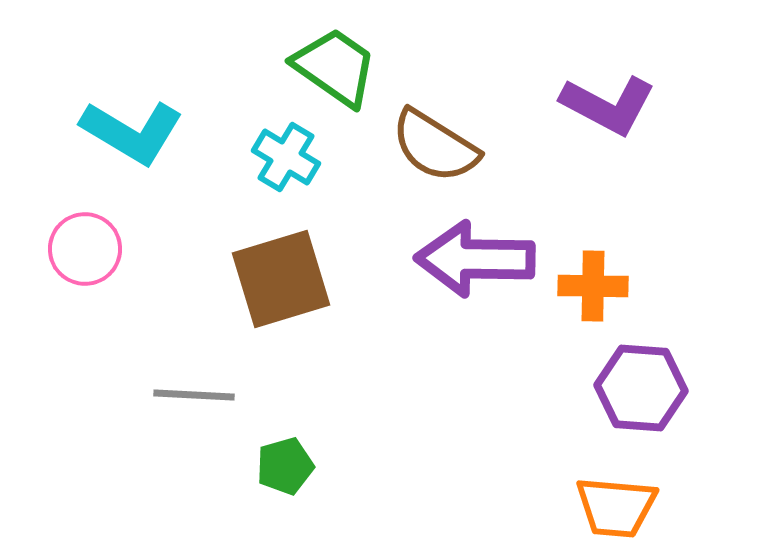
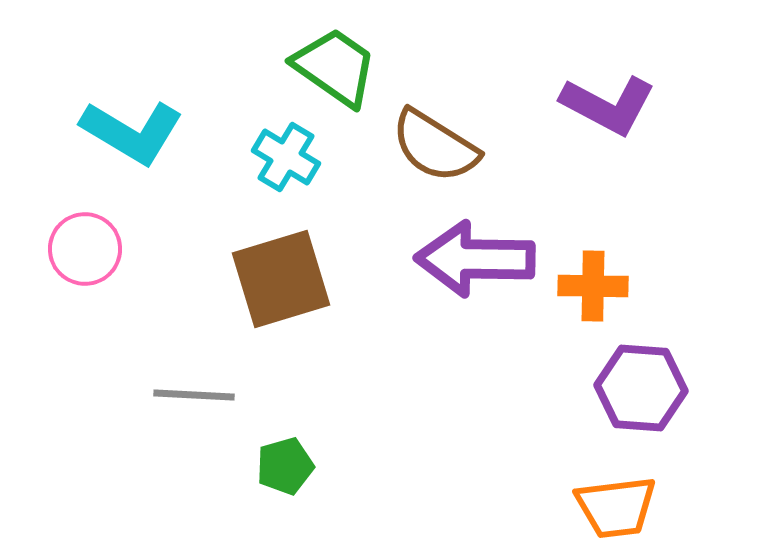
orange trapezoid: rotated 12 degrees counterclockwise
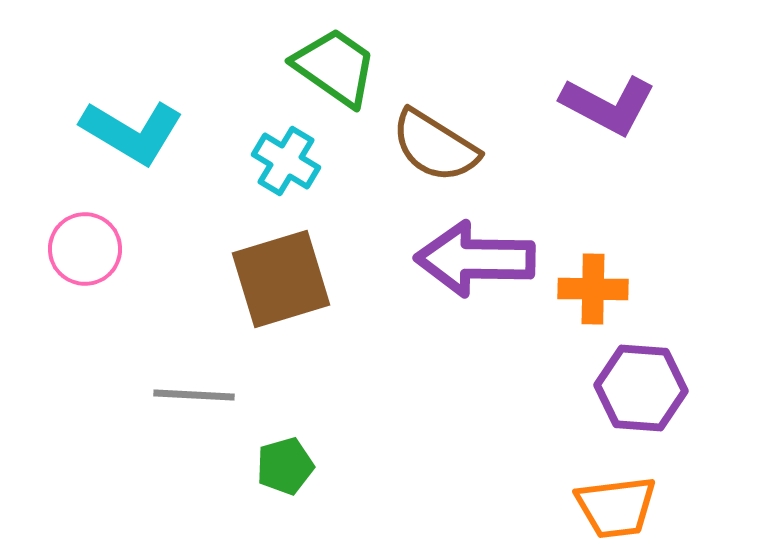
cyan cross: moved 4 px down
orange cross: moved 3 px down
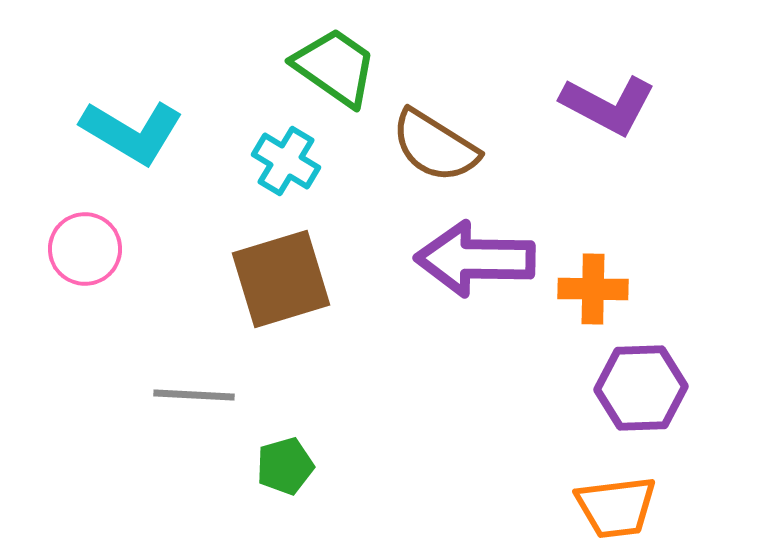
purple hexagon: rotated 6 degrees counterclockwise
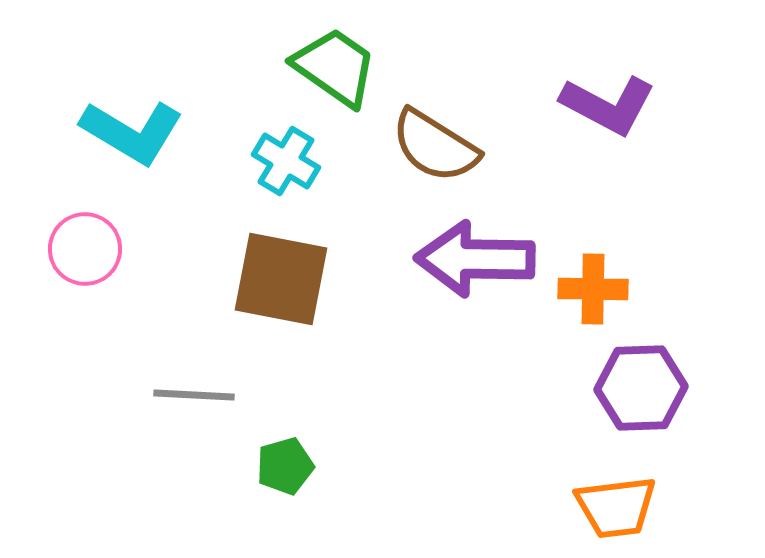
brown square: rotated 28 degrees clockwise
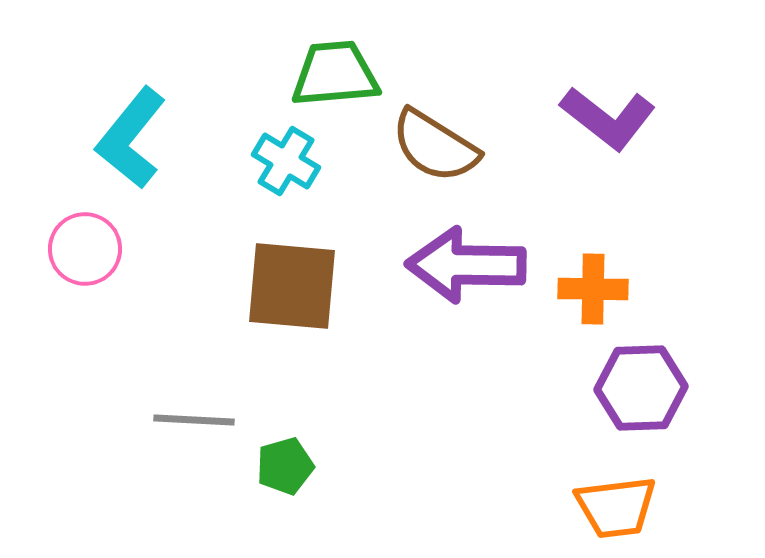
green trapezoid: moved 7 px down; rotated 40 degrees counterclockwise
purple L-shape: moved 13 px down; rotated 10 degrees clockwise
cyan L-shape: moved 1 px left, 6 px down; rotated 98 degrees clockwise
purple arrow: moved 9 px left, 6 px down
brown square: moved 11 px right, 7 px down; rotated 6 degrees counterclockwise
gray line: moved 25 px down
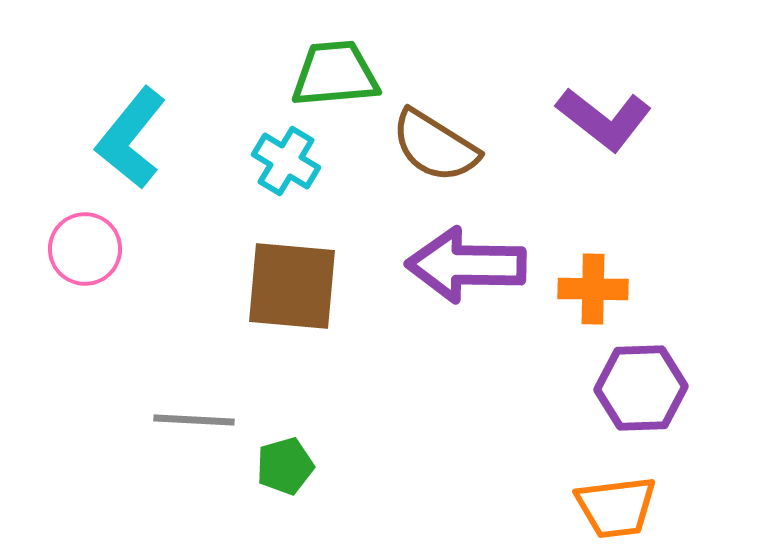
purple L-shape: moved 4 px left, 1 px down
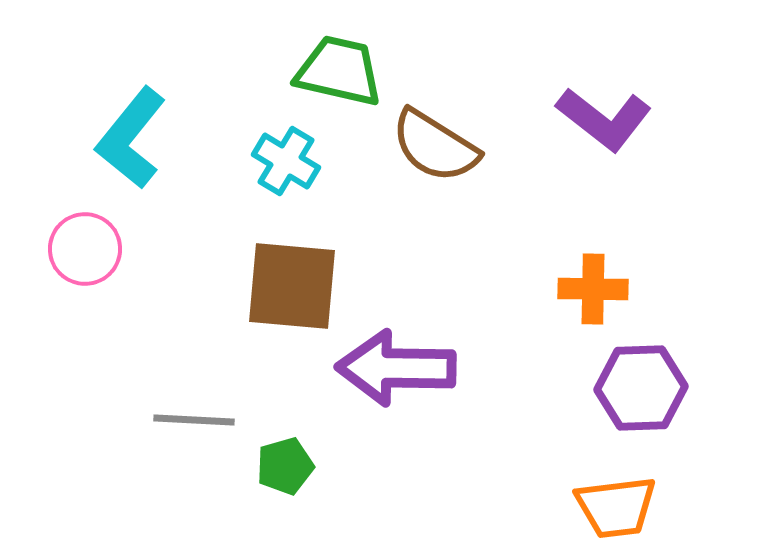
green trapezoid: moved 4 px right, 3 px up; rotated 18 degrees clockwise
purple arrow: moved 70 px left, 103 px down
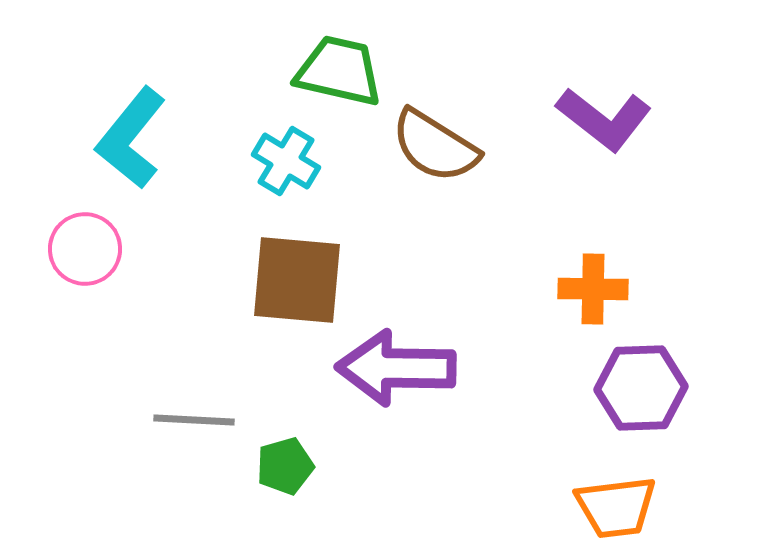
brown square: moved 5 px right, 6 px up
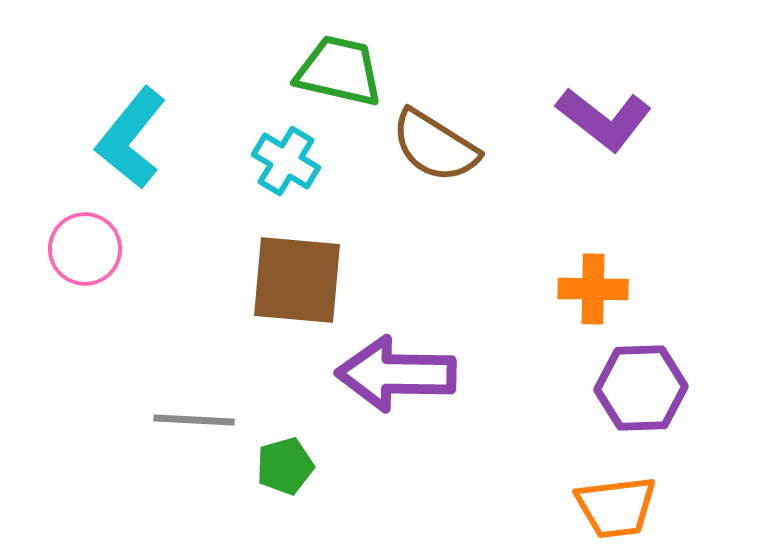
purple arrow: moved 6 px down
